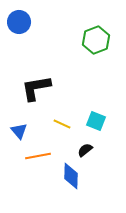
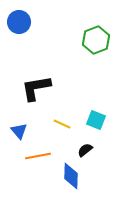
cyan square: moved 1 px up
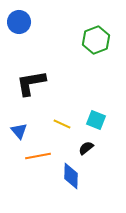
black L-shape: moved 5 px left, 5 px up
black semicircle: moved 1 px right, 2 px up
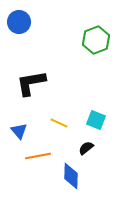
yellow line: moved 3 px left, 1 px up
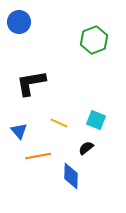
green hexagon: moved 2 px left
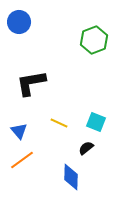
cyan square: moved 2 px down
orange line: moved 16 px left, 4 px down; rotated 25 degrees counterclockwise
blue diamond: moved 1 px down
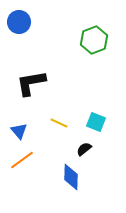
black semicircle: moved 2 px left, 1 px down
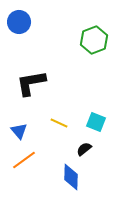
orange line: moved 2 px right
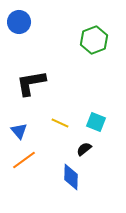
yellow line: moved 1 px right
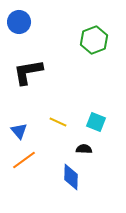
black L-shape: moved 3 px left, 11 px up
yellow line: moved 2 px left, 1 px up
black semicircle: rotated 42 degrees clockwise
